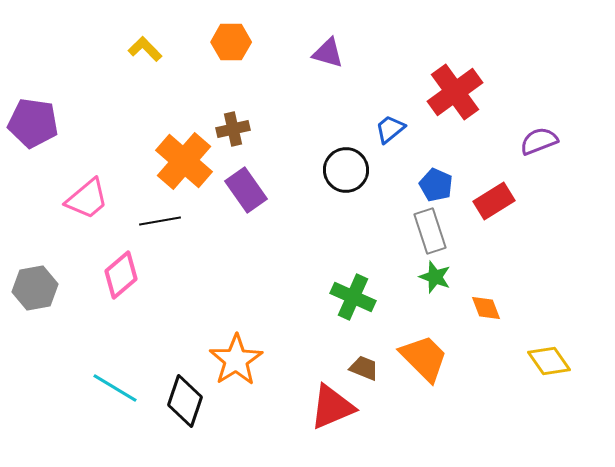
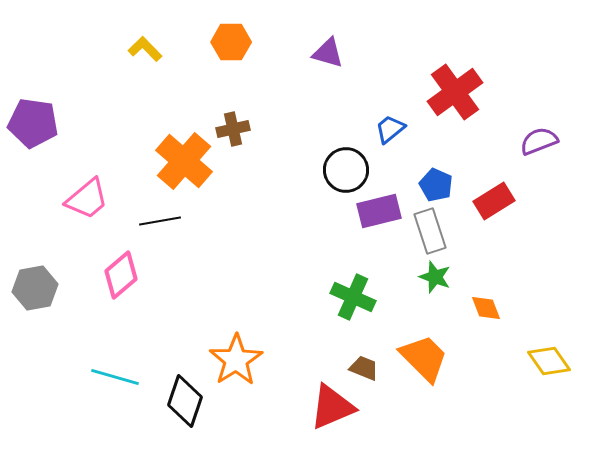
purple rectangle: moved 133 px right, 21 px down; rotated 69 degrees counterclockwise
cyan line: moved 11 px up; rotated 15 degrees counterclockwise
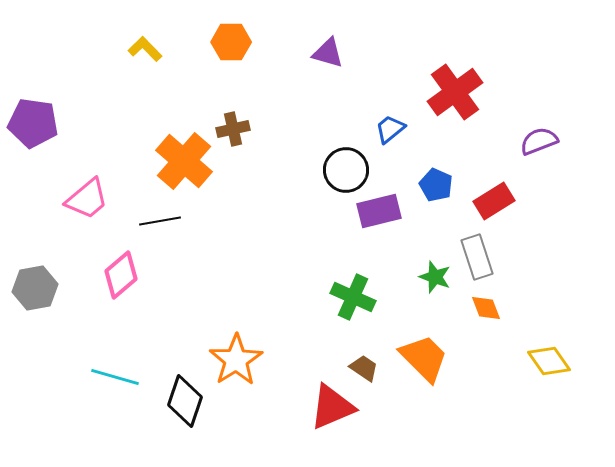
gray rectangle: moved 47 px right, 26 px down
brown trapezoid: rotated 12 degrees clockwise
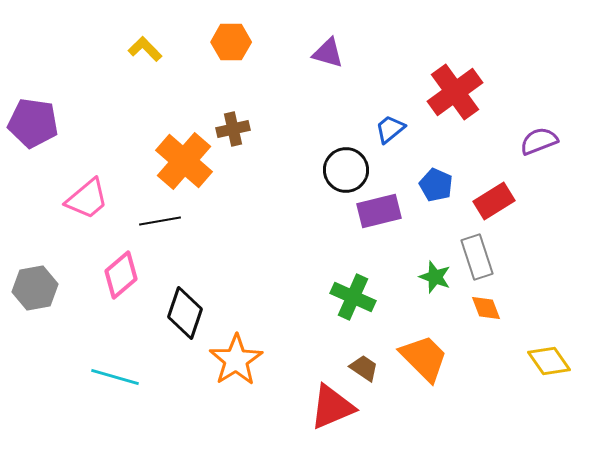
black diamond: moved 88 px up
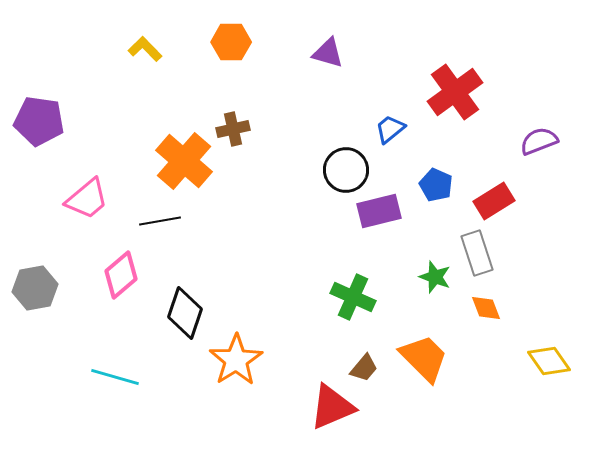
purple pentagon: moved 6 px right, 2 px up
gray rectangle: moved 4 px up
brown trapezoid: rotated 96 degrees clockwise
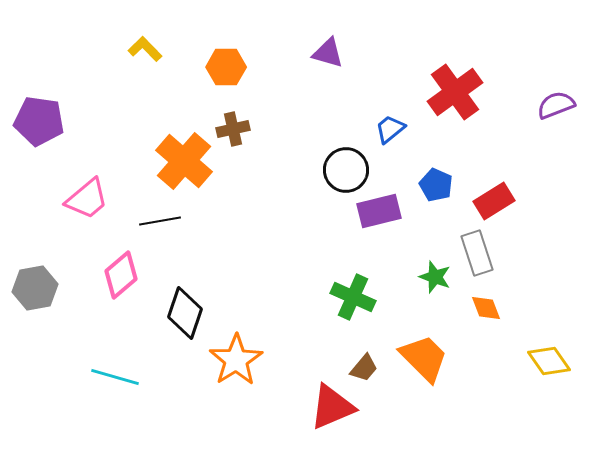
orange hexagon: moved 5 px left, 25 px down
purple semicircle: moved 17 px right, 36 px up
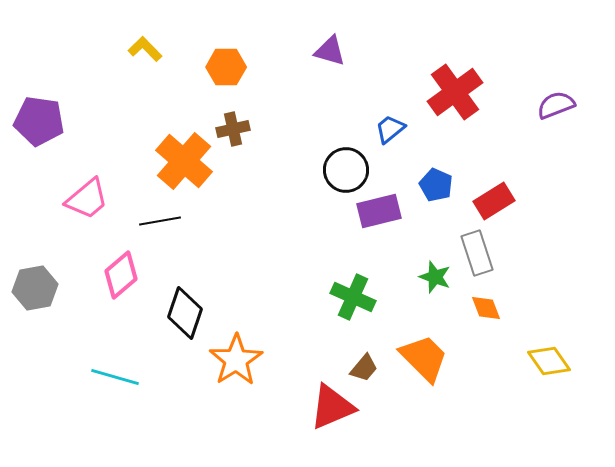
purple triangle: moved 2 px right, 2 px up
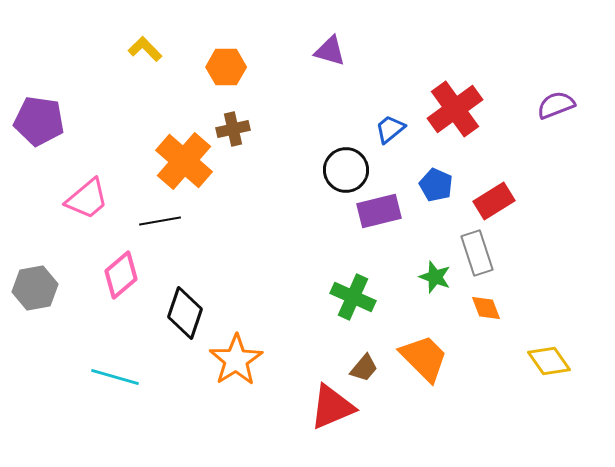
red cross: moved 17 px down
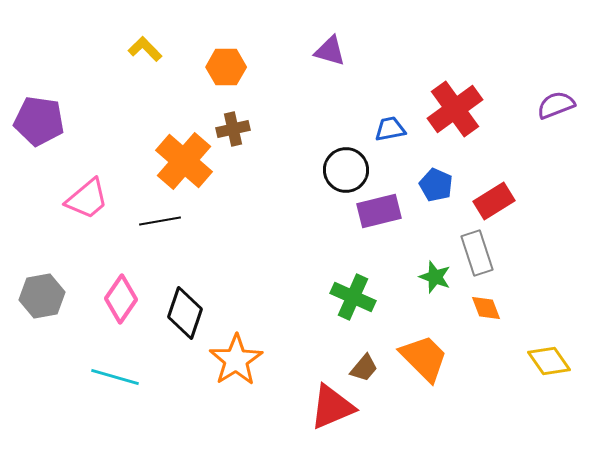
blue trapezoid: rotated 28 degrees clockwise
pink diamond: moved 24 px down; rotated 15 degrees counterclockwise
gray hexagon: moved 7 px right, 8 px down
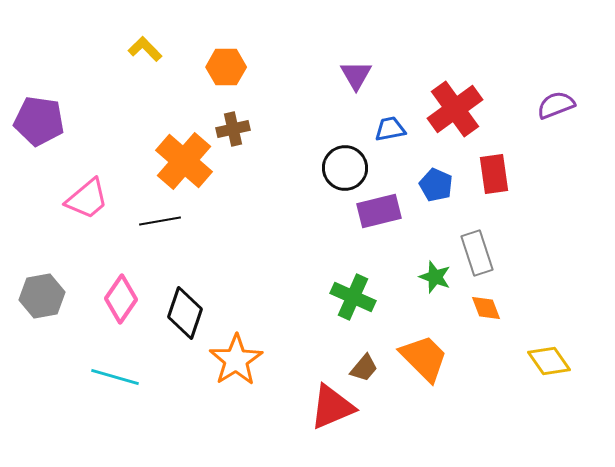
purple triangle: moved 26 px right, 24 px down; rotated 44 degrees clockwise
black circle: moved 1 px left, 2 px up
red rectangle: moved 27 px up; rotated 66 degrees counterclockwise
